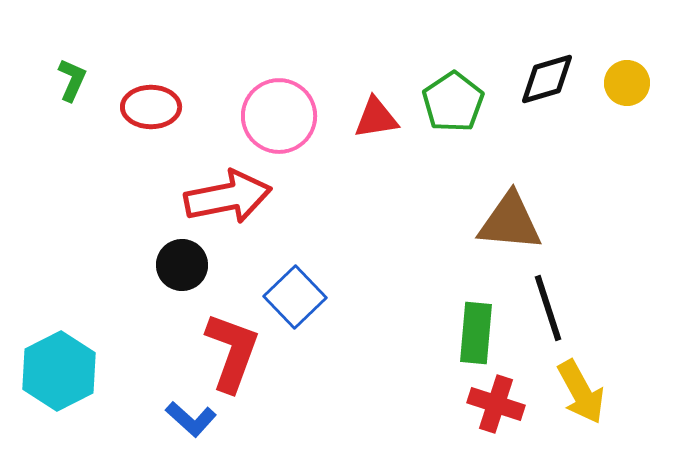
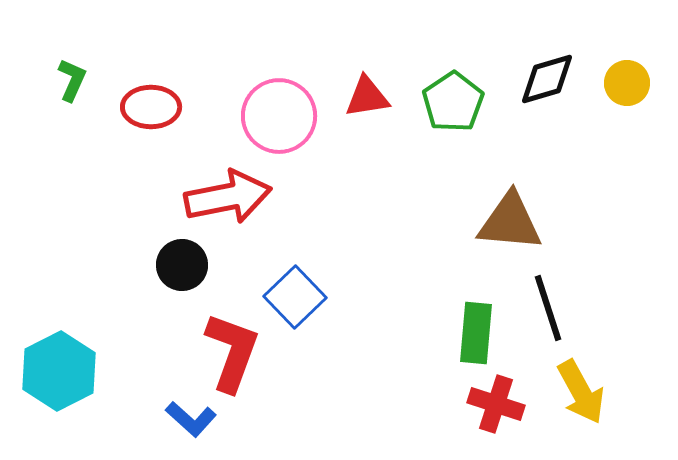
red triangle: moved 9 px left, 21 px up
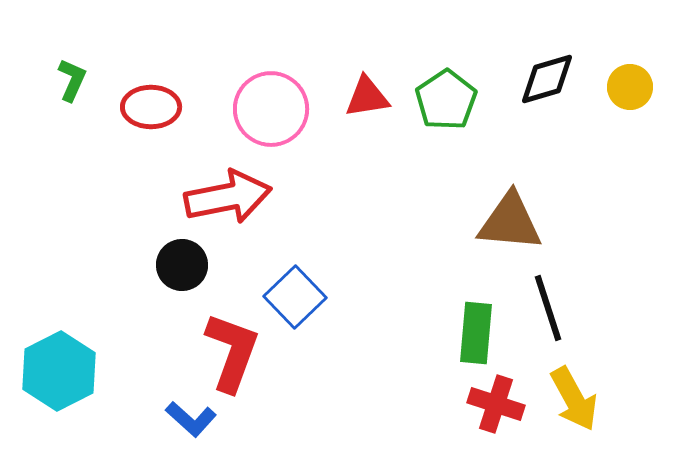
yellow circle: moved 3 px right, 4 px down
green pentagon: moved 7 px left, 2 px up
pink circle: moved 8 px left, 7 px up
yellow arrow: moved 7 px left, 7 px down
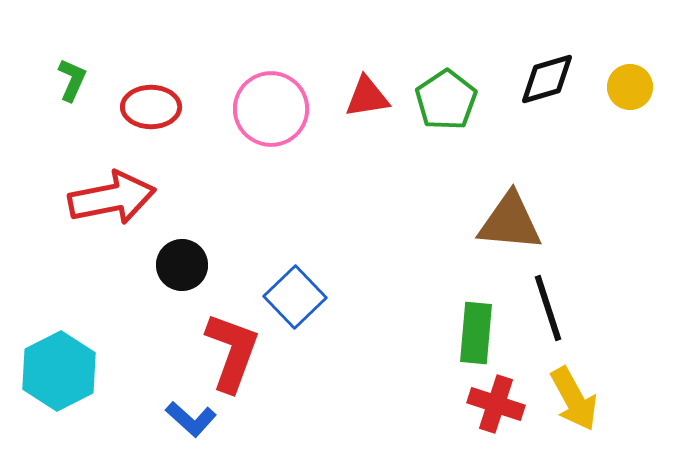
red arrow: moved 116 px left, 1 px down
